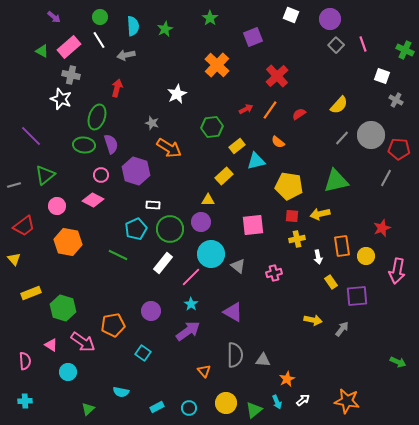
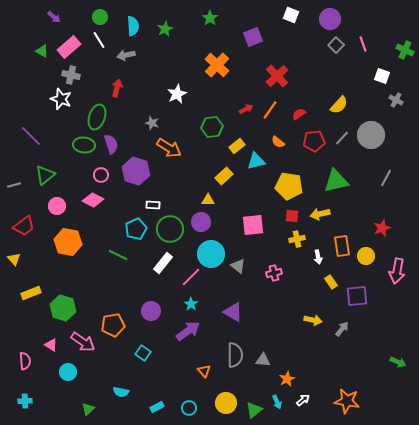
red pentagon at (399, 149): moved 85 px left, 8 px up; rotated 10 degrees counterclockwise
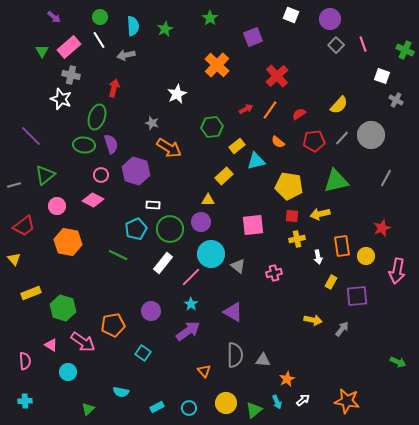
green triangle at (42, 51): rotated 32 degrees clockwise
red arrow at (117, 88): moved 3 px left
yellow rectangle at (331, 282): rotated 64 degrees clockwise
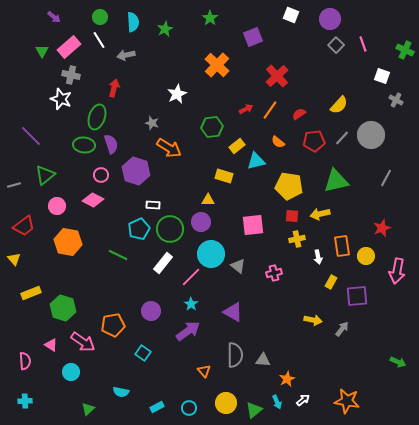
cyan semicircle at (133, 26): moved 4 px up
yellow rectangle at (224, 176): rotated 60 degrees clockwise
cyan pentagon at (136, 229): moved 3 px right
cyan circle at (68, 372): moved 3 px right
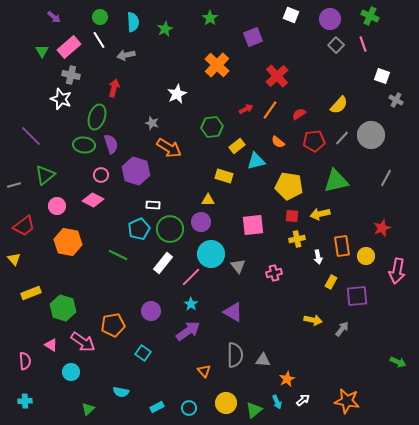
green cross at (405, 50): moved 35 px left, 34 px up
gray triangle at (238, 266): rotated 14 degrees clockwise
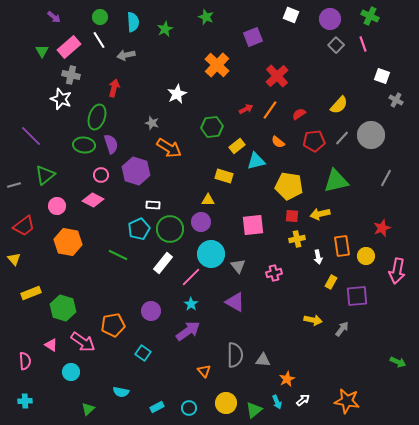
green star at (210, 18): moved 4 px left, 1 px up; rotated 14 degrees counterclockwise
purple triangle at (233, 312): moved 2 px right, 10 px up
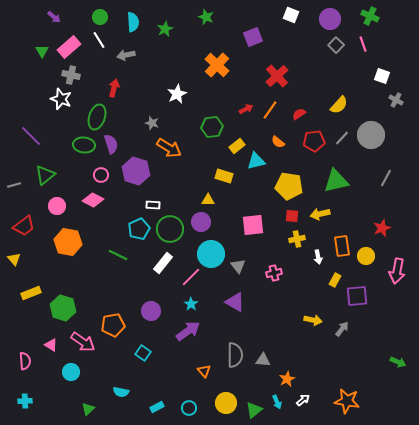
yellow rectangle at (331, 282): moved 4 px right, 2 px up
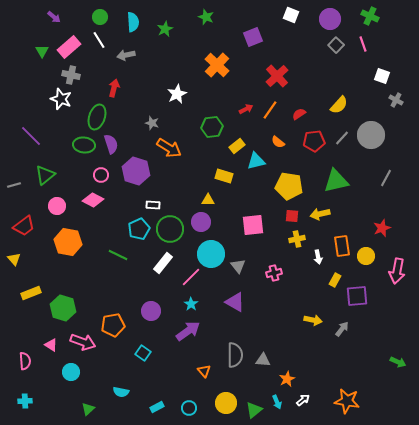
pink arrow at (83, 342): rotated 15 degrees counterclockwise
